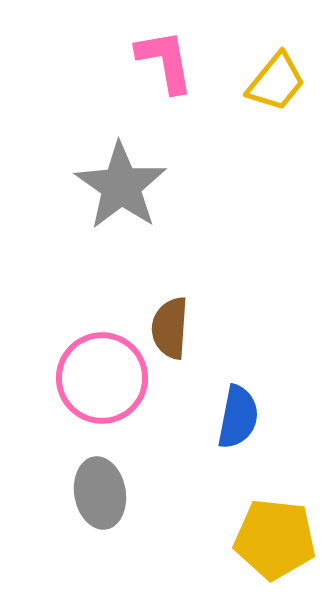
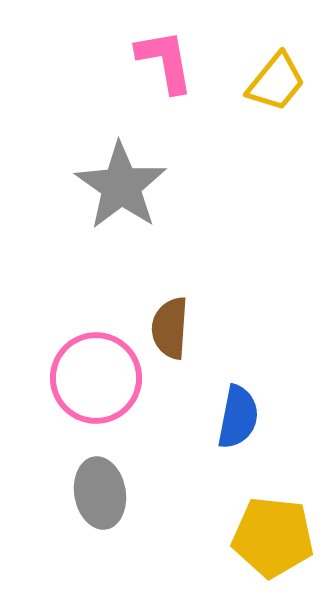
pink circle: moved 6 px left
yellow pentagon: moved 2 px left, 2 px up
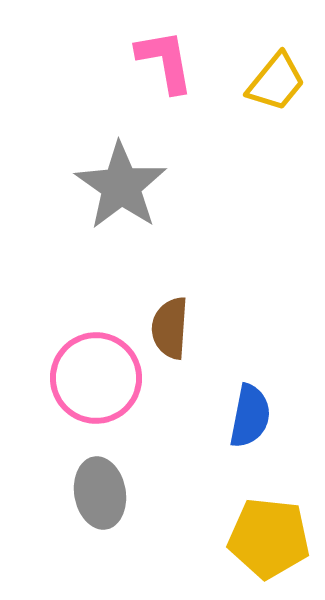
blue semicircle: moved 12 px right, 1 px up
yellow pentagon: moved 4 px left, 1 px down
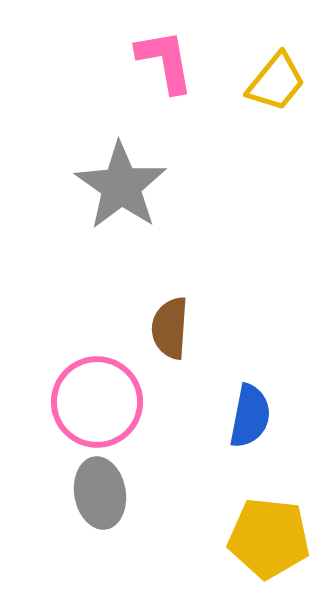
pink circle: moved 1 px right, 24 px down
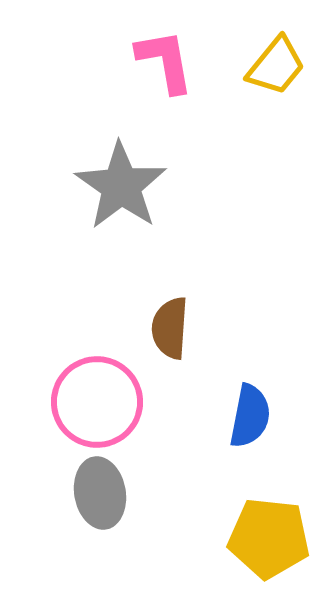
yellow trapezoid: moved 16 px up
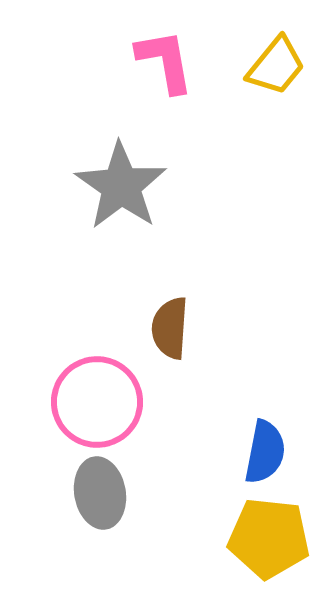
blue semicircle: moved 15 px right, 36 px down
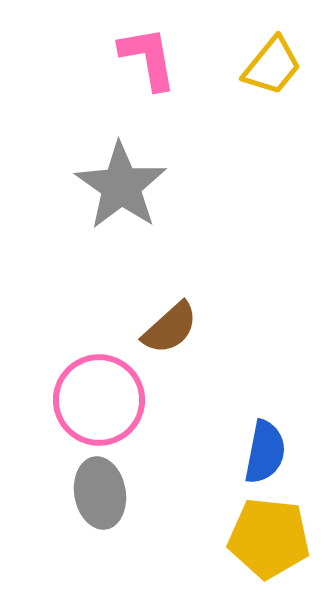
pink L-shape: moved 17 px left, 3 px up
yellow trapezoid: moved 4 px left
brown semicircle: rotated 136 degrees counterclockwise
pink circle: moved 2 px right, 2 px up
